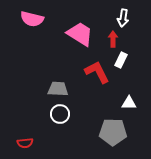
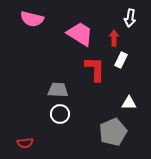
white arrow: moved 7 px right
red arrow: moved 1 px right, 1 px up
red L-shape: moved 2 px left, 3 px up; rotated 28 degrees clockwise
gray trapezoid: moved 1 px down
gray pentagon: rotated 24 degrees counterclockwise
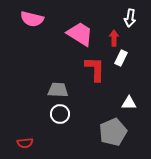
white rectangle: moved 2 px up
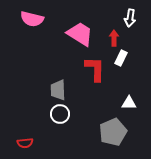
gray trapezoid: rotated 95 degrees counterclockwise
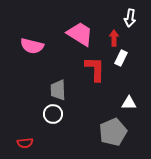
pink semicircle: moved 27 px down
white circle: moved 7 px left
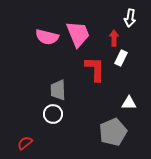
pink trapezoid: moved 2 px left; rotated 36 degrees clockwise
pink semicircle: moved 15 px right, 9 px up
red semicircle: rotated 147 degrees clockwise
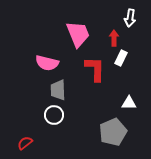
pink semicircle: moved 26 px down
white circle: moved 1 px right, 1 px down
